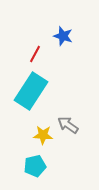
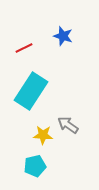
red line: moved 11 px left, 6 px up; rotated 36 degrees clockwise
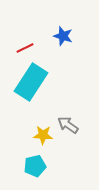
red line: moved 1 px right
cyan rectangle: moved 9 px up
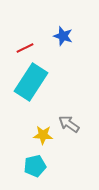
gray arrow: moved 1 px right, 1 px up
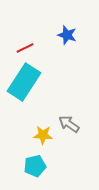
blue star: moved 4 px right, 1 px up
cyan rectangle: moved 7 px left
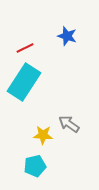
blue star: moved 1 px down
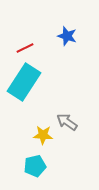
gray arrow: moved 2 px left, 2 px up
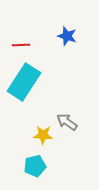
red line: moved 4 px left, 3 px up; rotated 24 degrees clockwise
